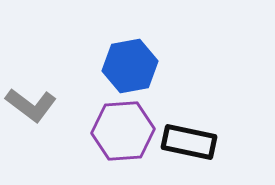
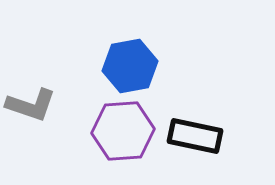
gray L-shape: rotated 18 degrees counterclockwise
black rectangle: moved 6 px right, 6 px up
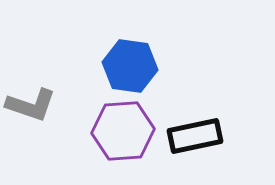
blue hexagon: rotated 18 degrees clockwise
black rectangle: rotated 24 degrees counterclockwise
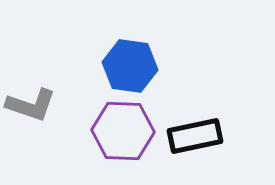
purple hexagon: rotated 6 degrees clockwise
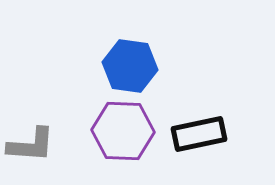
gray L-shape: moved 40 px down; rotated 15 degrees counterclockwise
black rectangle: moved 4 px right, 2 px up
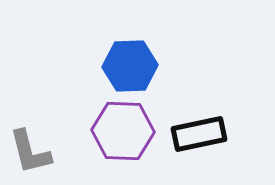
blue hexagon: rotated 10 degrees counterclockwise
gray L-shape: moved 1 px left, 7 px down; rotated 72 degrees clockwise
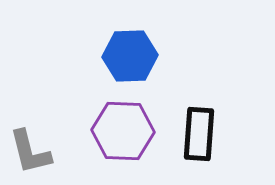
blue hexagon: moved 10 px up
black rectangle: rotated 74 degrees counterclockwise
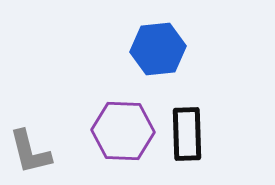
blue hexagon: moved 28 px right, 7 px up; rotated 4 degrees counterclockwise
black rectangle: moved 12 px left; rotated 6 degrees counterclockwise
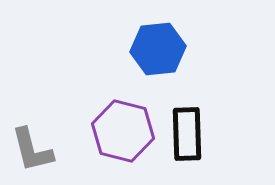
purple hexagon: rotated 12 degrees clockwise
gray L-shape: moved 2 px right, 2 px up
